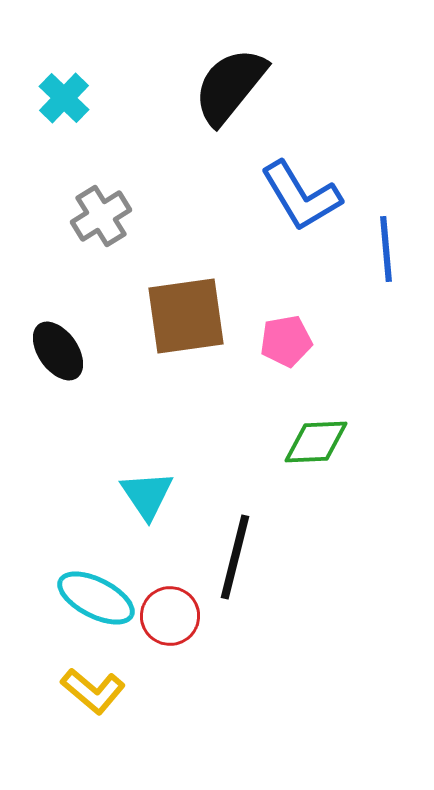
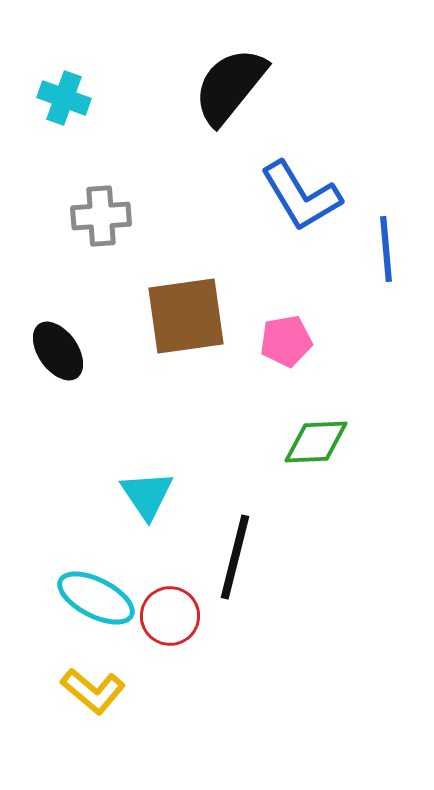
cyan cross: rotated 24 degrees counterclockwise
gray cross: rotated 28 degrees clockwise
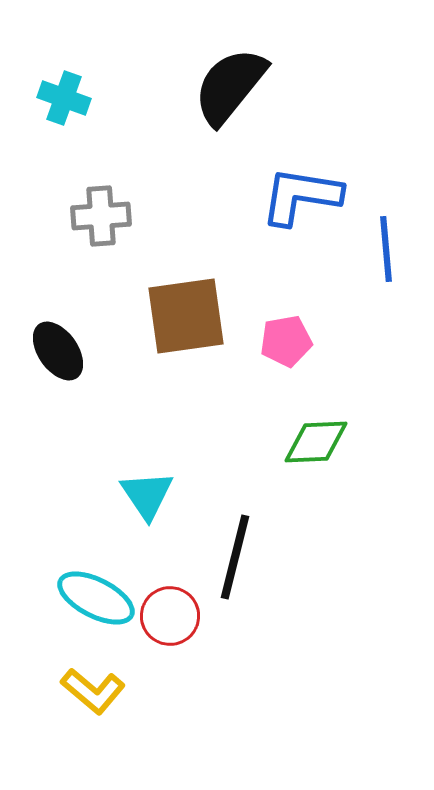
blue L-shape: rotated 130 degrees clockwise
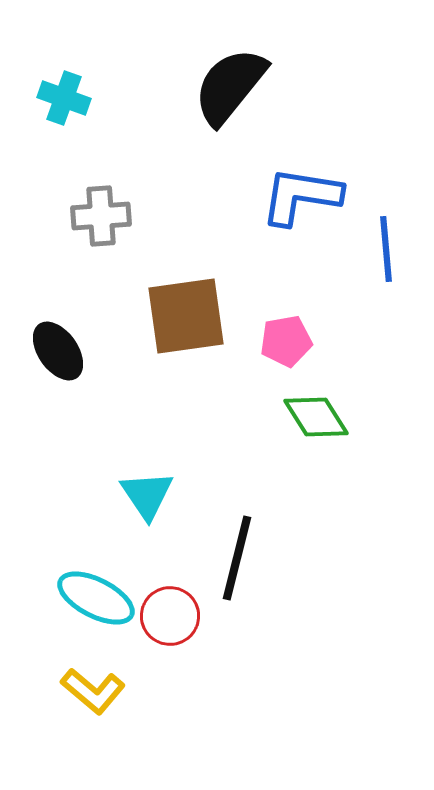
green diamond: moved 25 px up; rotated 60 degrees clockwise
black line: moved 2 px right, 1 px down
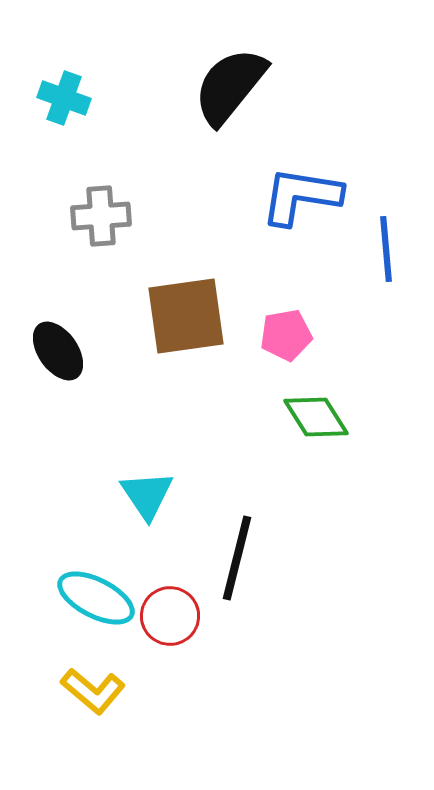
pink pentagon: moved 6 px up
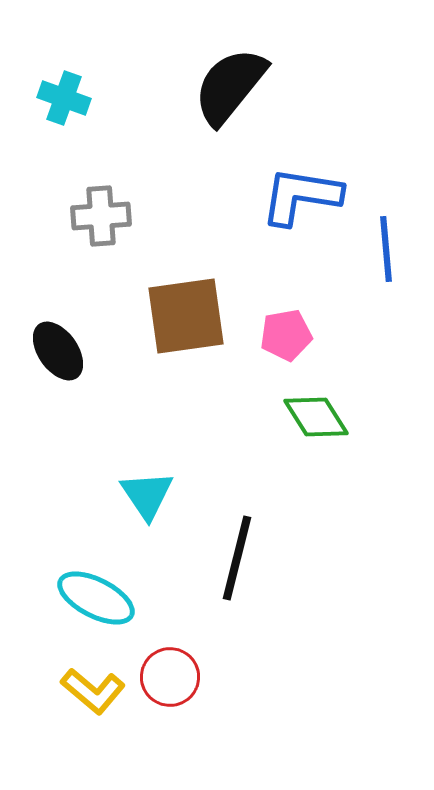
red circle: moved 61 px down
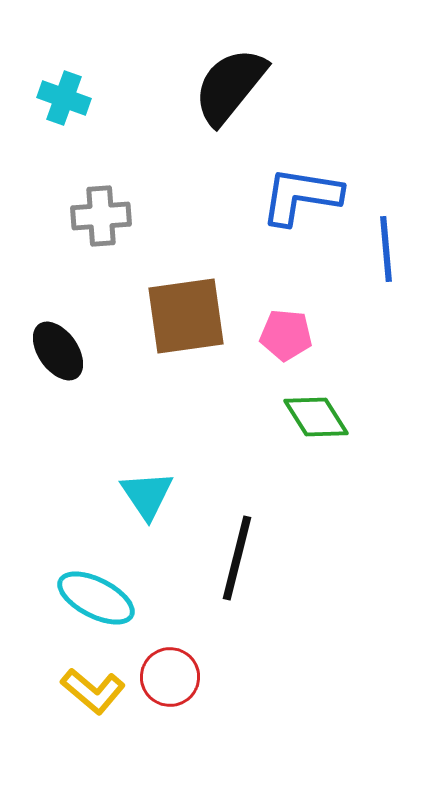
pink pentagon: rotated 15 degrees clockwise
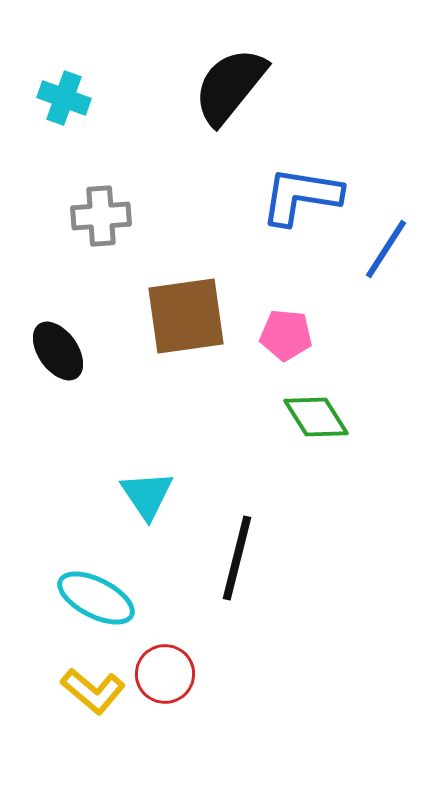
blue line: rotated 38 degrees clockwise
red circle: moved 5 px left, 3 px up
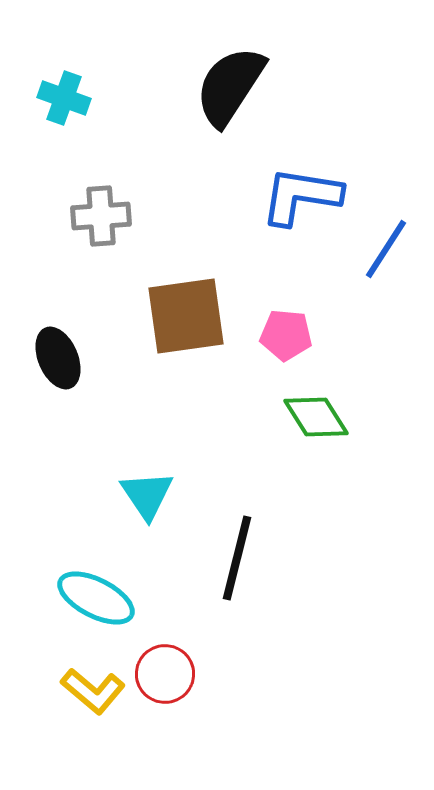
black semicircle: rotated 6 degrees counterclockwise
black ellipse: moved 7 px down; rotated 12 degrees clockwise
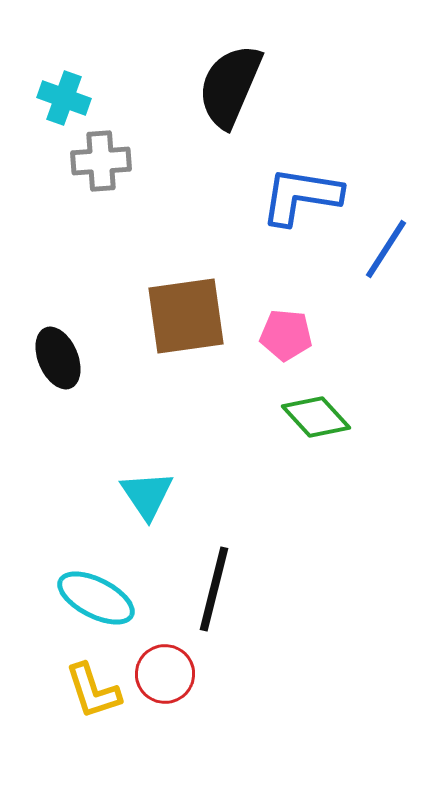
black semicircle: rotated 10 degrees counterclockwise
gray cross: moved 55 px up
green diamond: rotated 10 degrees counterclockwise
black line: moved 23 px left, 31 px down
yellow L-shape: rotated 32 degrees clockwise
